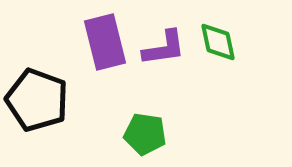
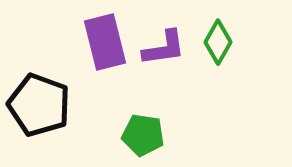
green diamond: rotated 42 degrees clockwise
black pentagon: moved 2 px right, 5 px down
green pentagon: moved 2 px left, 1 px down
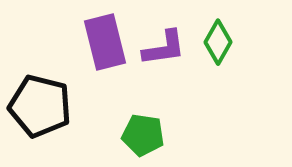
black pentagon: moved 1 px right, 1 px down; rotated 6 degrees counterclockwise
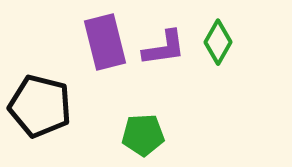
green pentagon: rotated 12 degrees counterclockwise
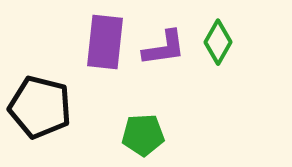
purple rectangle: rotated 20 degrees clockwise
black pentagon: moved 1 px down
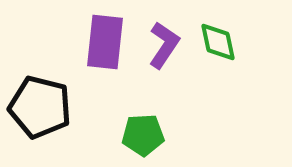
green diamond: rotated 42 degrees counterclockwise
purple L-shape: moved 3 px up; rotated 48 degrees counterclockwise
